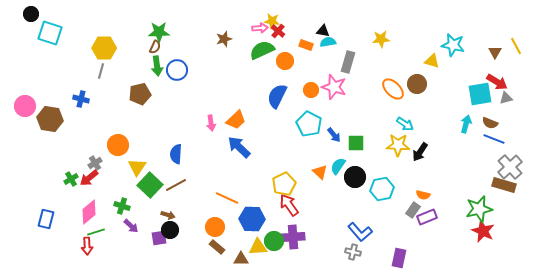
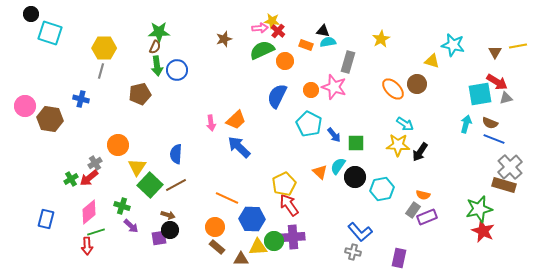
yellow star at (381, 39): rotated 24 degrees counterclockwise
yellow line at (516, 46): moved 2 px right; rotated 72 degrees counterclockwise
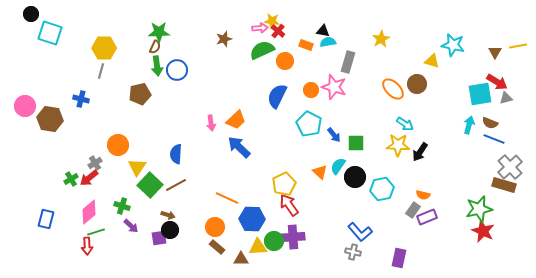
cyan arrow at (466, 124): moved 3 px right, 1 px down
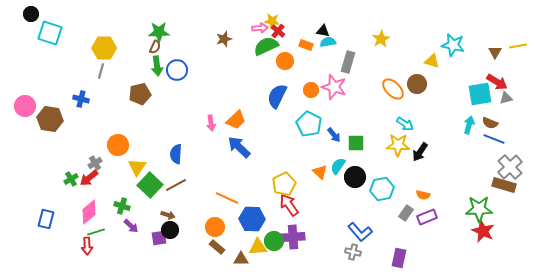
green semicircle at (262, 50): moved 4 px right, 4 px up
green star at (479, 209): rotated 12 degrees clockwise
gray rectangle at (413, 210): moved 7 px left, 3 px down
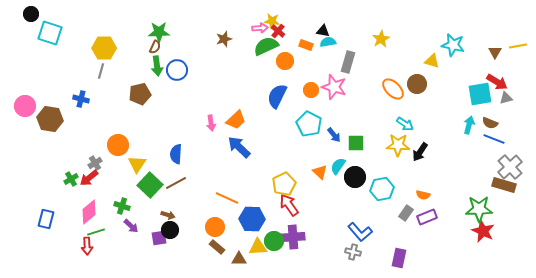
yellow triangle at (137, 167): moved 3 px up
brown line at (176, 185): moved 2 px up
brown triangle at (241, 259): moved 2 px left
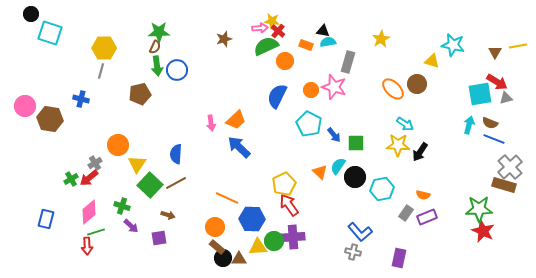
black circle at (170, 230): moved 53 px right, 28 px down
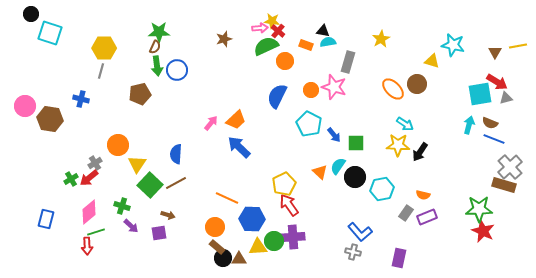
pink arrow at (211, 123): rotated 133 degrees counterclockwise
purple square at (159, 238): moved 5 px up
